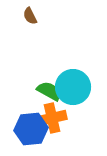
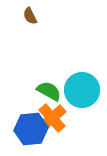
cyan circle: moved 9 px right, 3 px down
orange cross: rotated 28 degrees counterclockwise
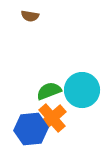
brown semicircle: rotated 54 degrees counterclockwise
green semicircle: rotated 50 degrees counterclockwise
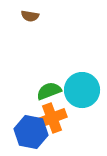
orange cross: rotated 20 degrees clockwise
blue hexagon: moved 3 px down; rotated 16 degrees clockwise
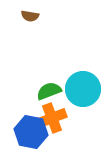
cyan circle: moved 1 px right, 1 px up
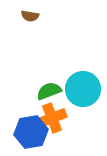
blue hexagon: rotated 20 degrees counterclockwise
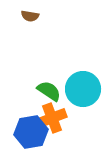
green semicircle: rotated 55 degrees clockwise
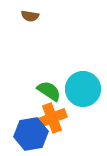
blue hexagon: moved 2 px down
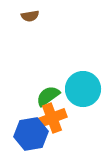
brown semicircle: rotated 18 degrees counterclockwise
green semicircle: moved 1 px left, 5 px down; rotated 70 degrees counterclockwise
